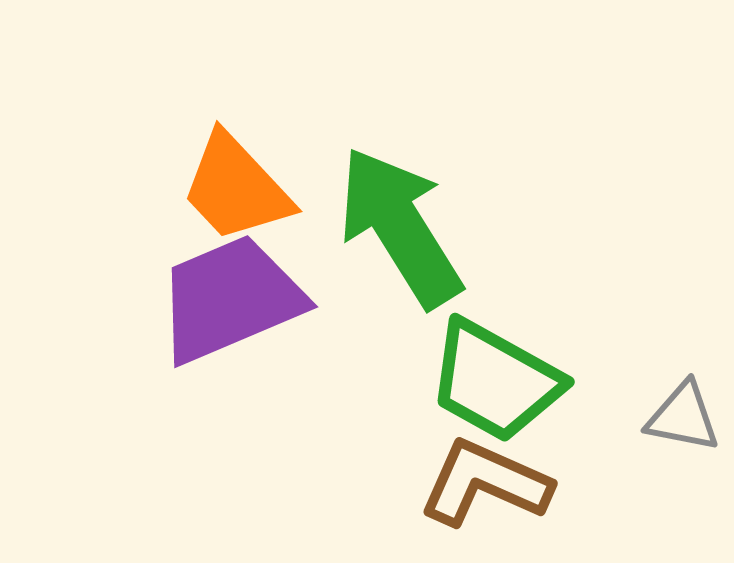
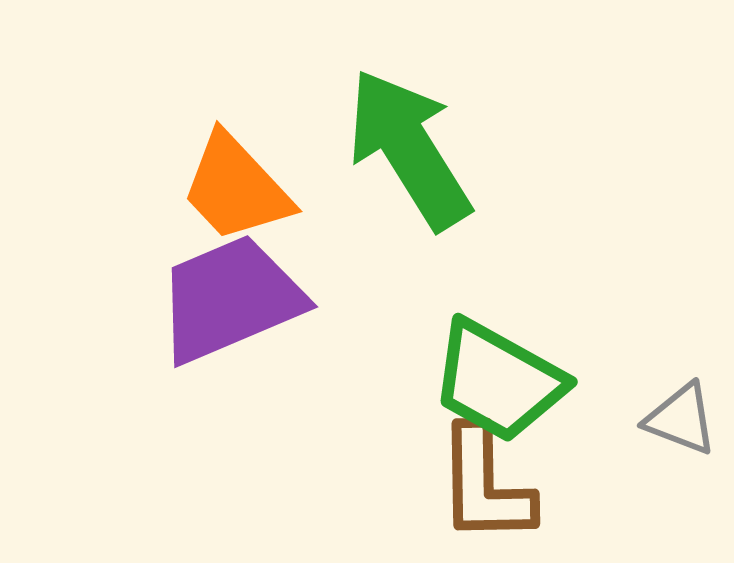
green arrow: moved 9 px right, 78 px up
green trapezoid: moved 3 px right
gray triangle: moved 2 px left, 2 px down; rotated 10 degrees clockwise
brown L-shape: moved 2 px down; rotated 115 degrees counterclockwise
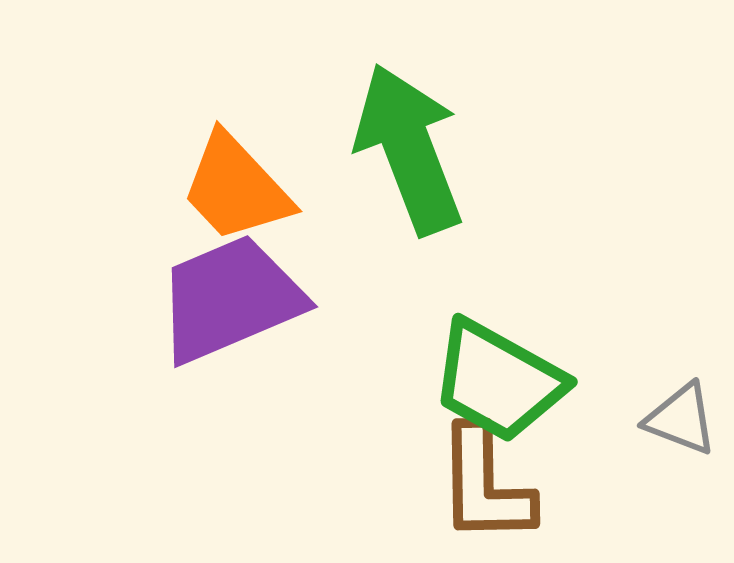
green arrow: rotated 11 degrees clockwise
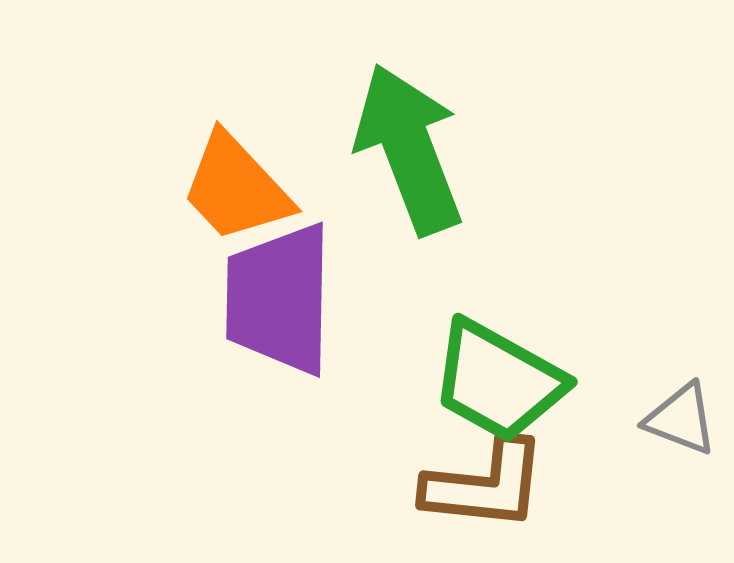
purple trapezoid: moved 49 px right; rotated 66 degrees counterclockwise
brown L-shape: rotated 83 degrees counterclockwise
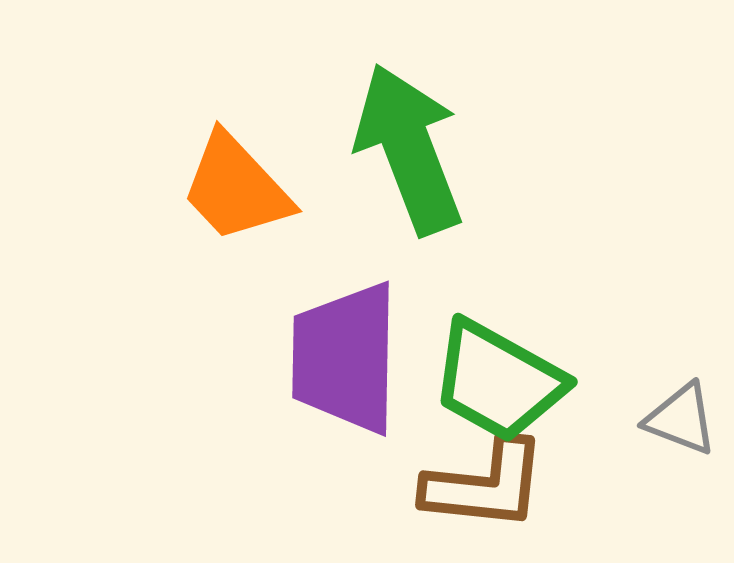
purple trapezoid: moved 66 px right, 59 px down
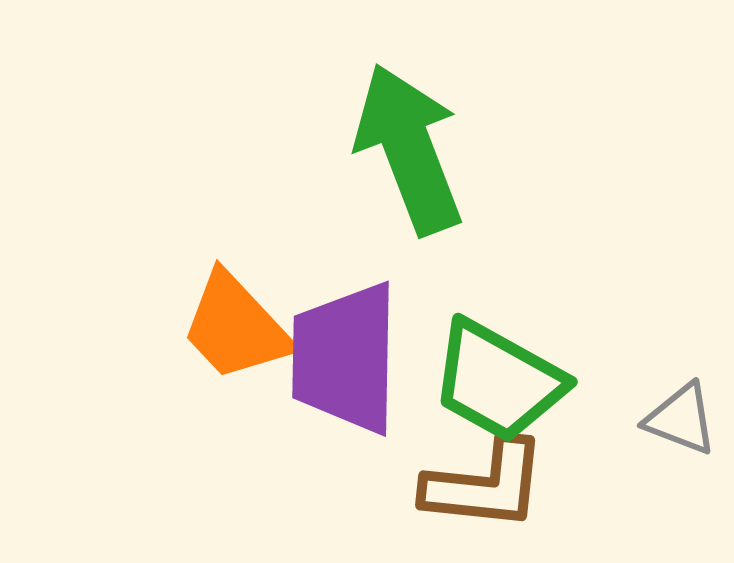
orange trapezoid: moved 139 px down
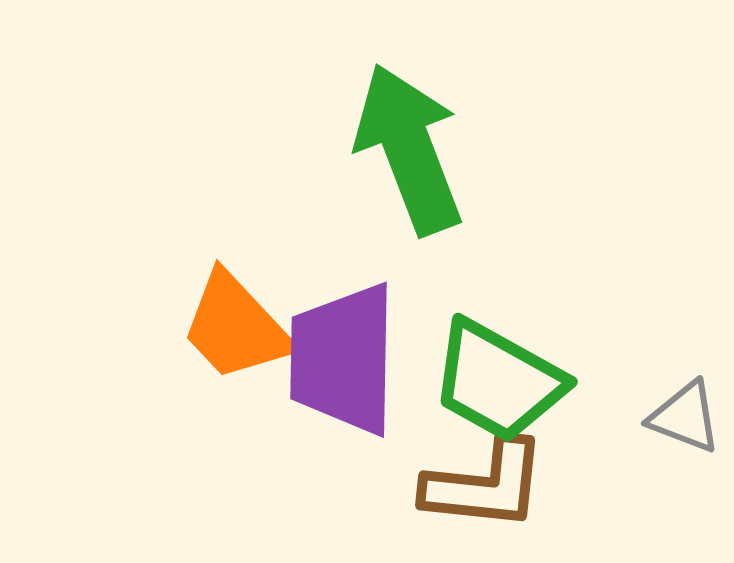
purple trapezoid: moved 2 px left, 1 px down
gray triangle: moved 4 px right, 2 px up
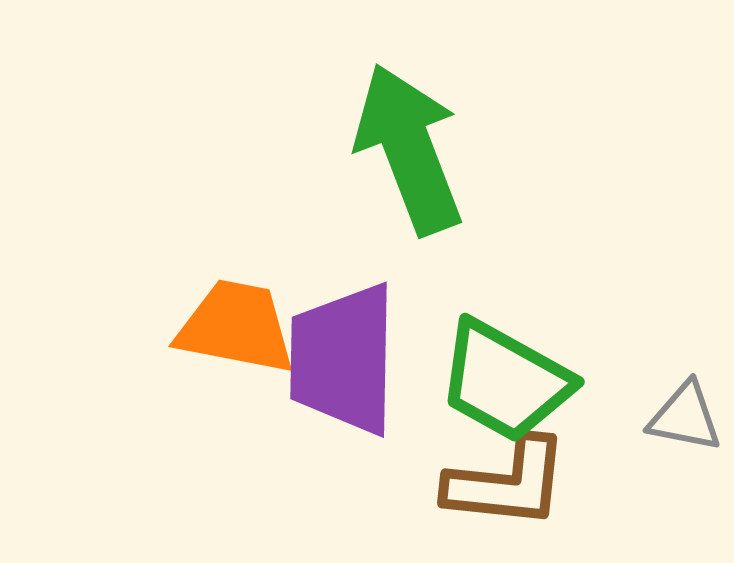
orange trapezoid: rotated 144 degrees clockwise
green trapezoid: moved 7 px right
gray triangle: rotated 10 degrees counterclockwise
brown L-shape: moved 22 px right, 2 px up
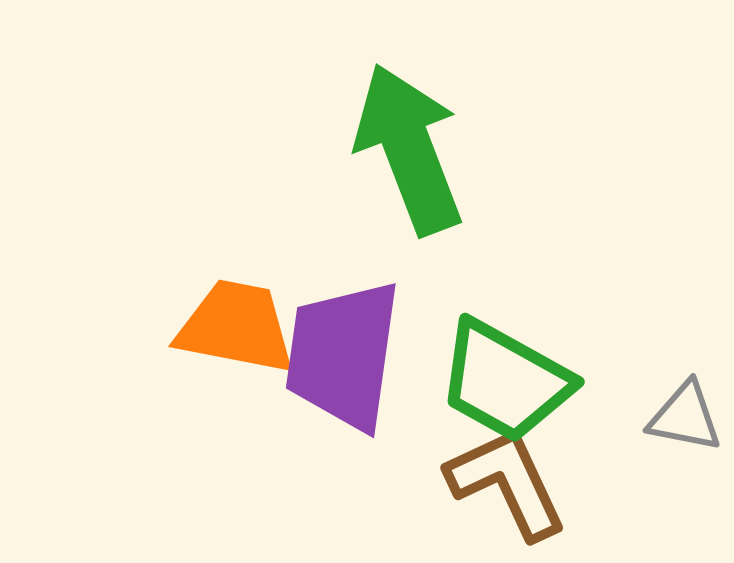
purple trapezoid: moved 4 px up; rotated 7 degrees clockwise
brown L-shape: rotated 121 degrees counterclockwise
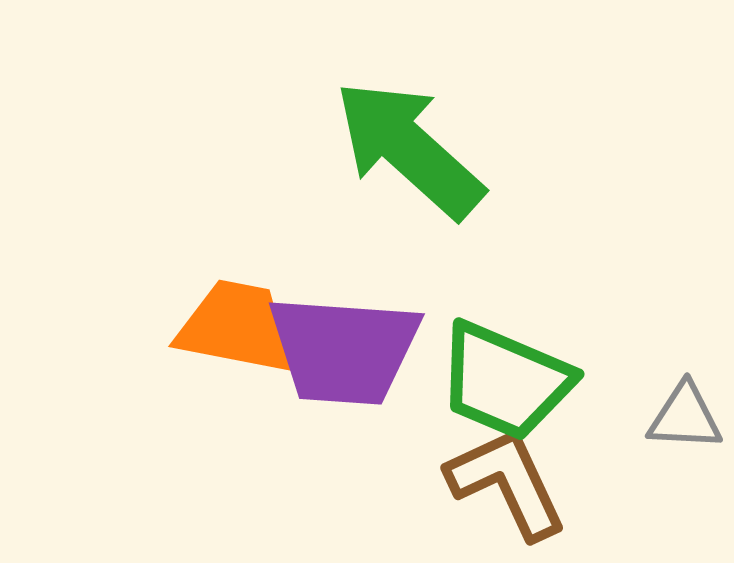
green arrow: rotated 27 degrees counterclockwise
purple trapezoid: moved 1 px right, 5 px up; rotated 94 degrees counterclockwise
green trapezoid: rotated 6 degrees counterclockwise
gray triangle: rotated 8 degrees counterclockwise
